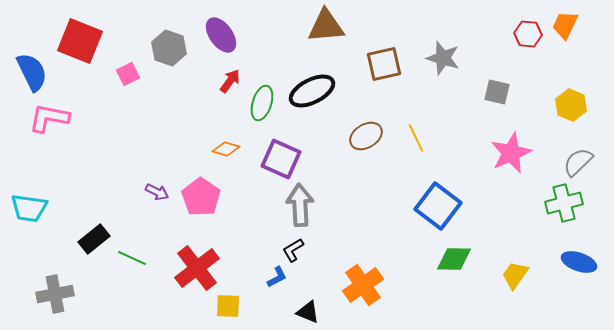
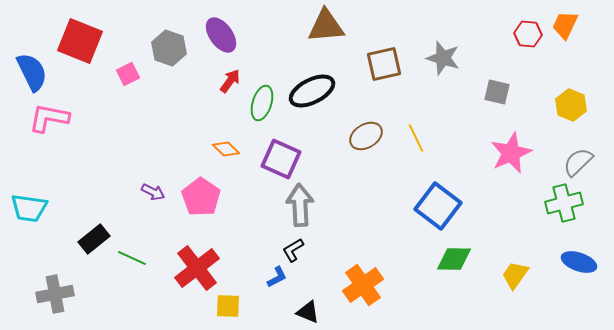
orange diamond: rotated 28 degrees clockwise
purple arrow: moved 4 px left
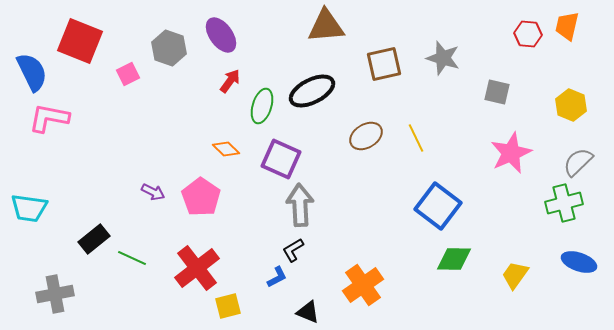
orange trapezoid: moved 2 px right, 1 px down; rotated 12 degrees counterclockwise
green ellipse: moved 3 px down
yellow square: rotated 16 degrees counterclockwise
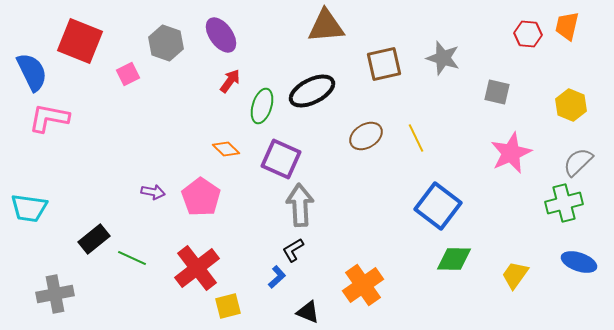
gray hexagon: moved 3 px left, 5 px up
purple arrow: rotated 15 degrees counterclockwise
blue L-shape: rotated 15 degrees counterclockwise
